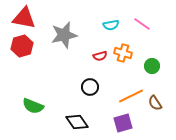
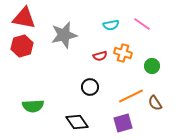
green semicircle: rotated 25 degrees counterclockwise
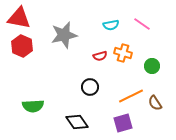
red triangle: moved 5 px left
red hexagon: rotated 20 degrees counterclockwise
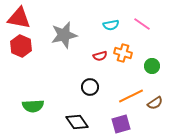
red hexagon: moved 1 px left
brown semicircle: rotated 91 degrees counterclockwise
purple square: moved 2 px left, 1 px down
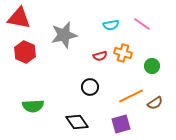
red hexagon: moved 4 px right, 6 px down
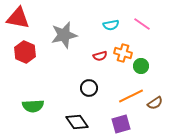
red triangle: moved 1 px left
green circle: moved 11 px left
black circle: moved 1 px left, 1 px down
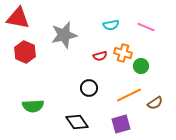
pink line: moved 4 px right, 3 px down; rotated 12 degrees counterclockwise
orange line: moved 2 px left, 1 px up
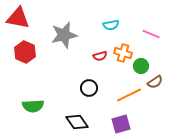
pink line: moved 5 px right, 7 px down
brown semicircle: moved 21 px up
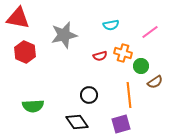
pink line: moved 1 px left, 2 px up; rotated 60 degrees counterclockwise
black circle: moved 7 px down
orange line: rotated 70 degrees counterclockwise
